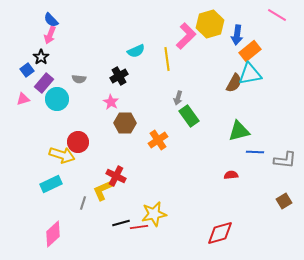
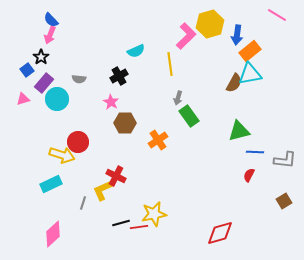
yellow line: moved 3 px right, 5 px down
red semicircle: moved 18 px right; rotated 56 degrees counterclockwise
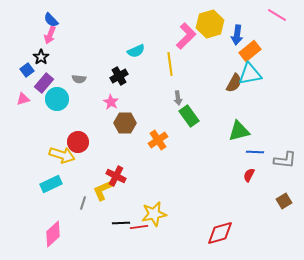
gray arrow: rotated 24 degrees counterclockwise
black line: rotated 12 degrees clockwise
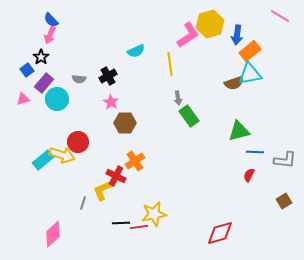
pink line: moved 3 px right, 1 px down
pink L-shape: moved 2 px right, 1 px up; rotated 12 degrees clockwise
black cross: moved 11 px left
brown semicircle: rotated 42 degrees clockwise
orange cross: moved 23 px left, 21 px down
cyan rectangle: moved 8 px left, 24 px up; rotated 15 degrees counterclockwise
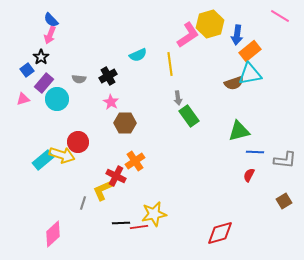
cyan semicircle: moved 2 px right, 4 px down
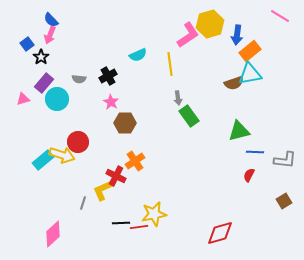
blue square: moved 26 px up
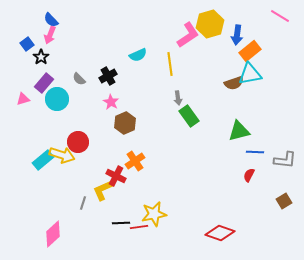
gray semicircle: rotated 40 degrees clockwise
brown hexagon: rotated 25 degrees counterclockwise
red diamond: rotated 36 degrees clockwise
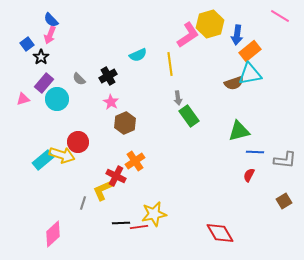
red diamond: rotated 40 degrees clockwise
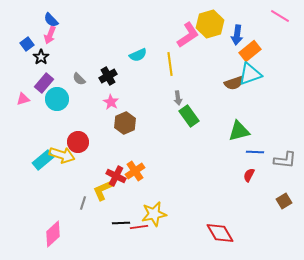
cyan triangle: rotated 10 degrees counterclockwise
orange cross: moved 10 px down
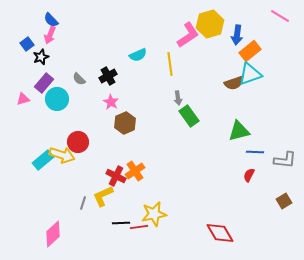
black star: rotated 14 degrees clockwise
yellow L-shape: moved 6 px down
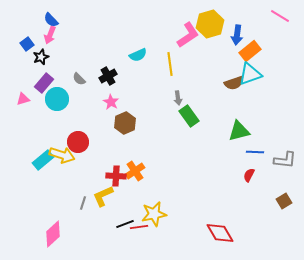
red cross: rotated 24 degrees counterclockwise
black line: moved 4 px right, 1 px down; rotated 18 degrees counterclockwise
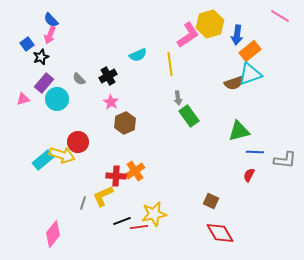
brown square: moved 73 px left; rotated 35 degrees counterclockwise
black line: moved 3 px left, 3 px up
pink diamond: rotated 8 degrees counterclockwise
